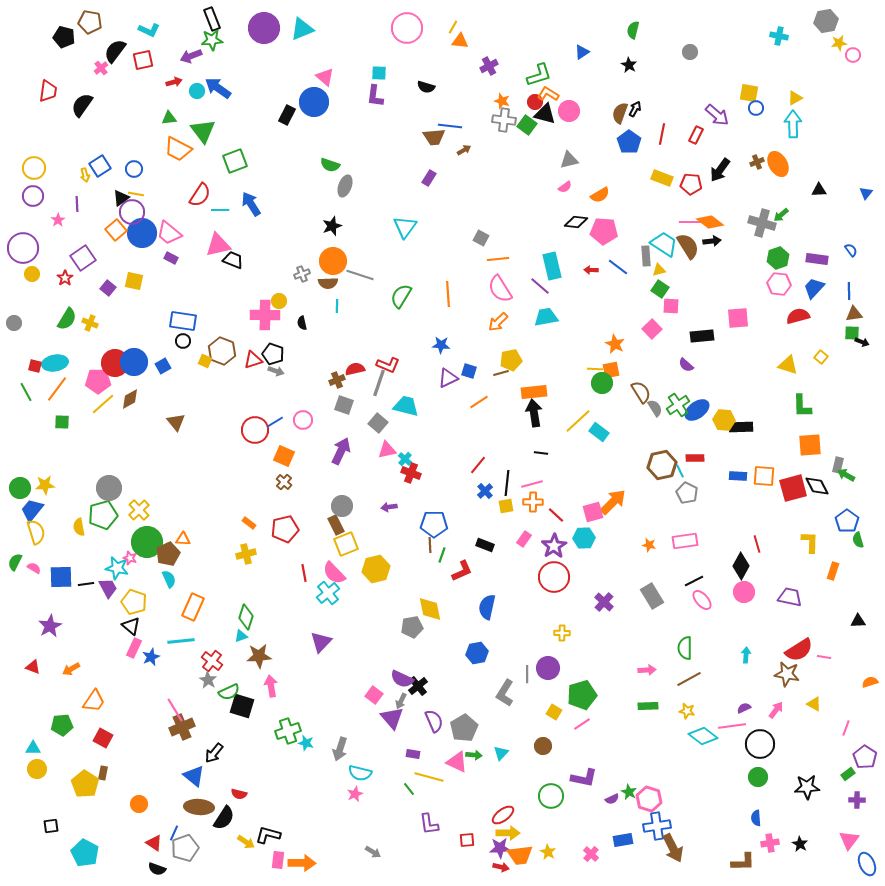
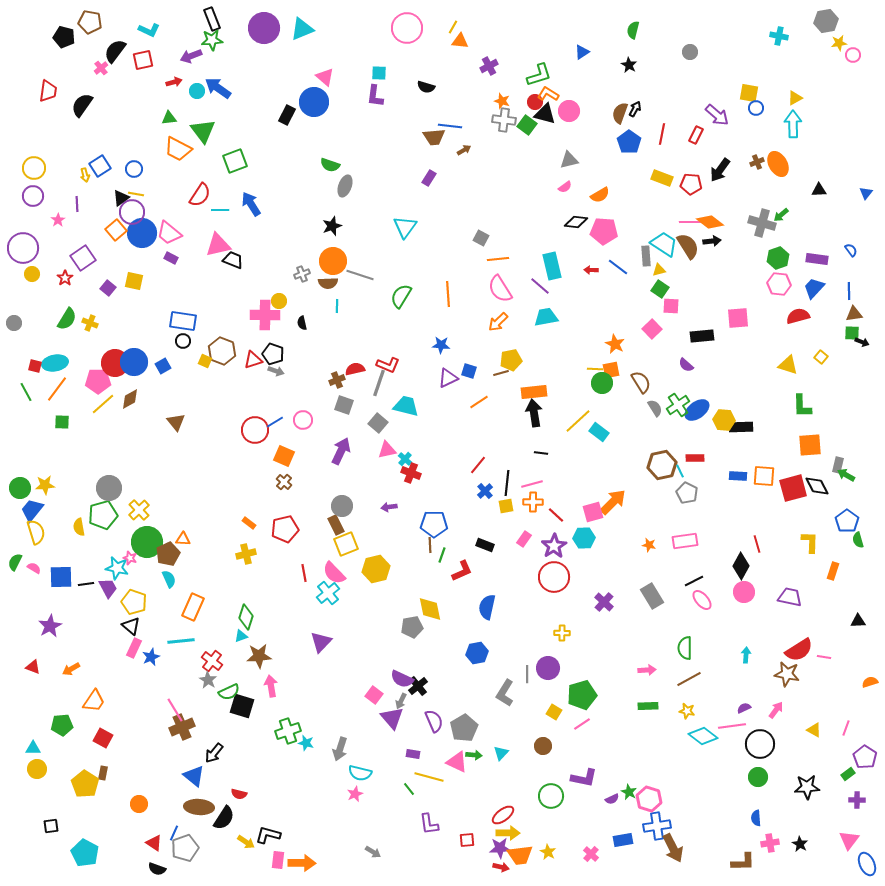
brown semicircle at (641, 392): moved 10 px up
yellow triangle at (814, 704): moved 26 px down
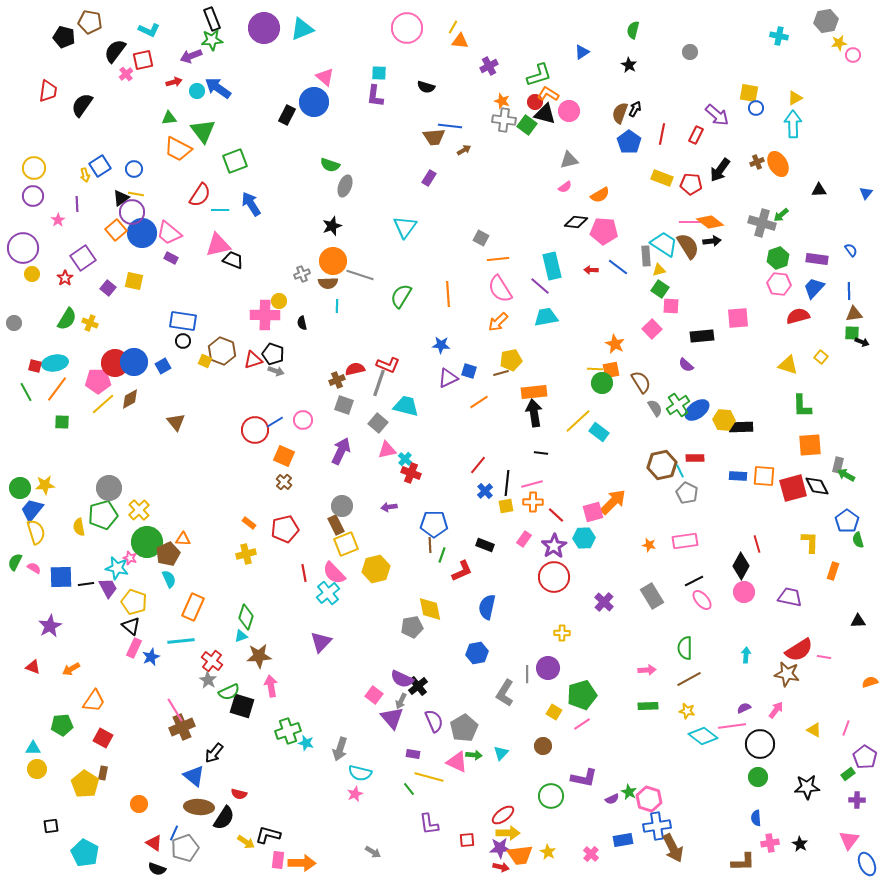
pink cross at (101, 68): moved 25 px right, 6 px down
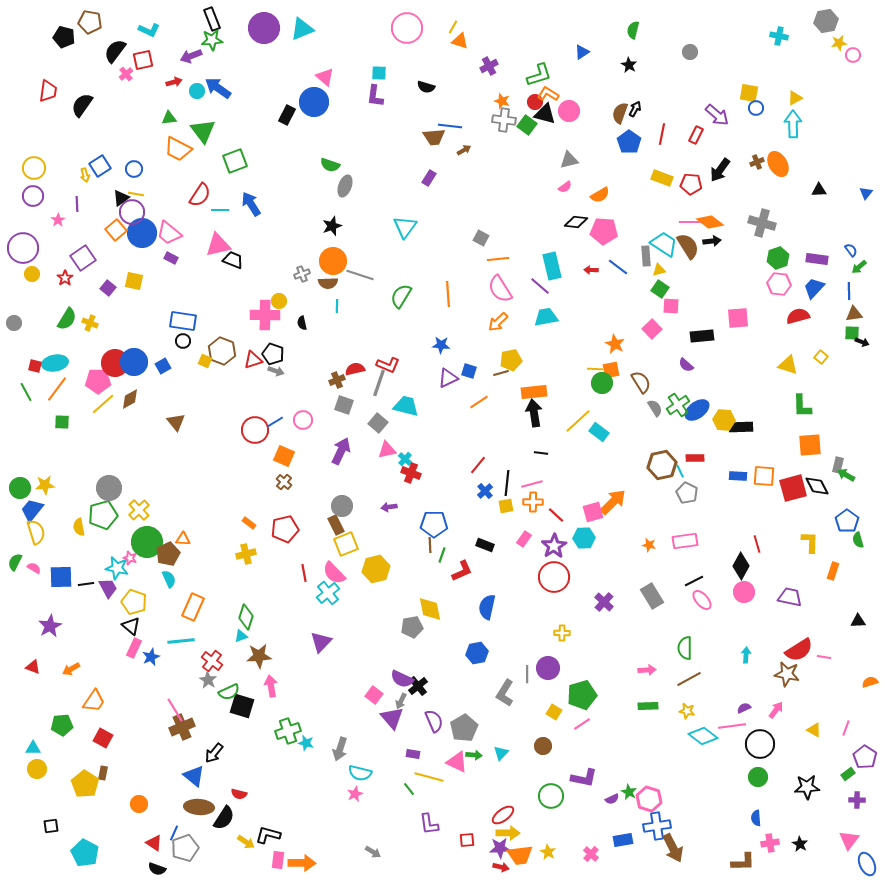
orange triangle at (460, 41): rotated 12 degrees clockwise
green arrow at (781, 215): moved 78 px right, 52 px down
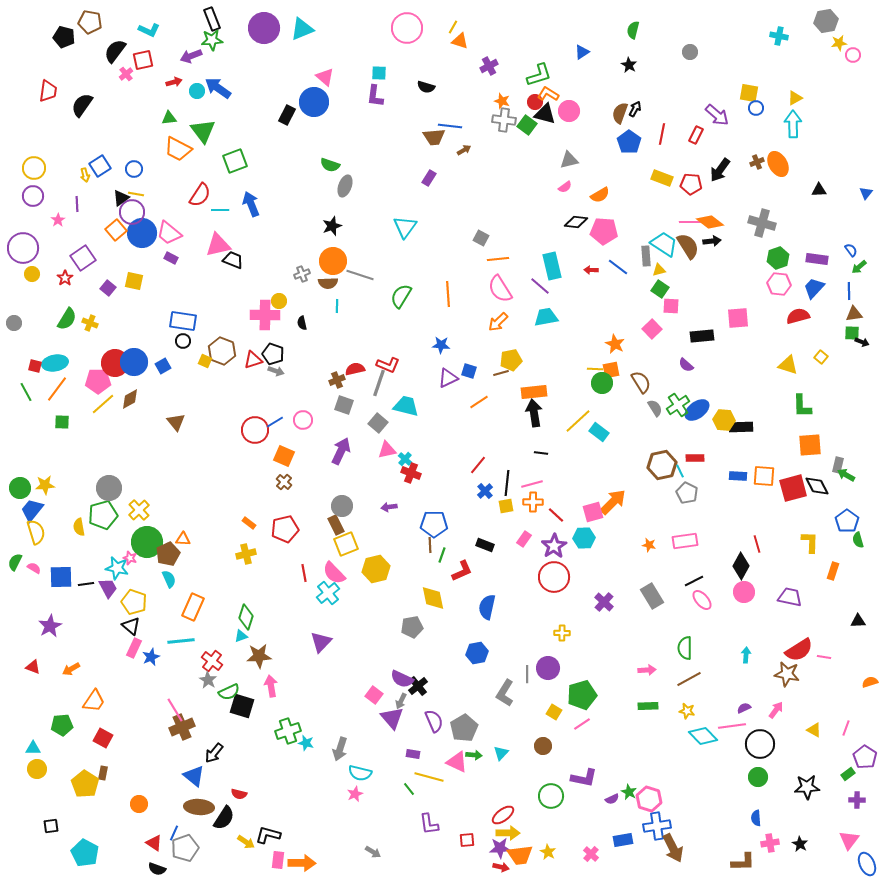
blue arrow at (251, 204): rotated 10 degrees clockwise
yellow diamond at (430, 609): moved 3 px right, 11 px up
cyan diamond at (703, 736): rotated 8 degrees clockwise
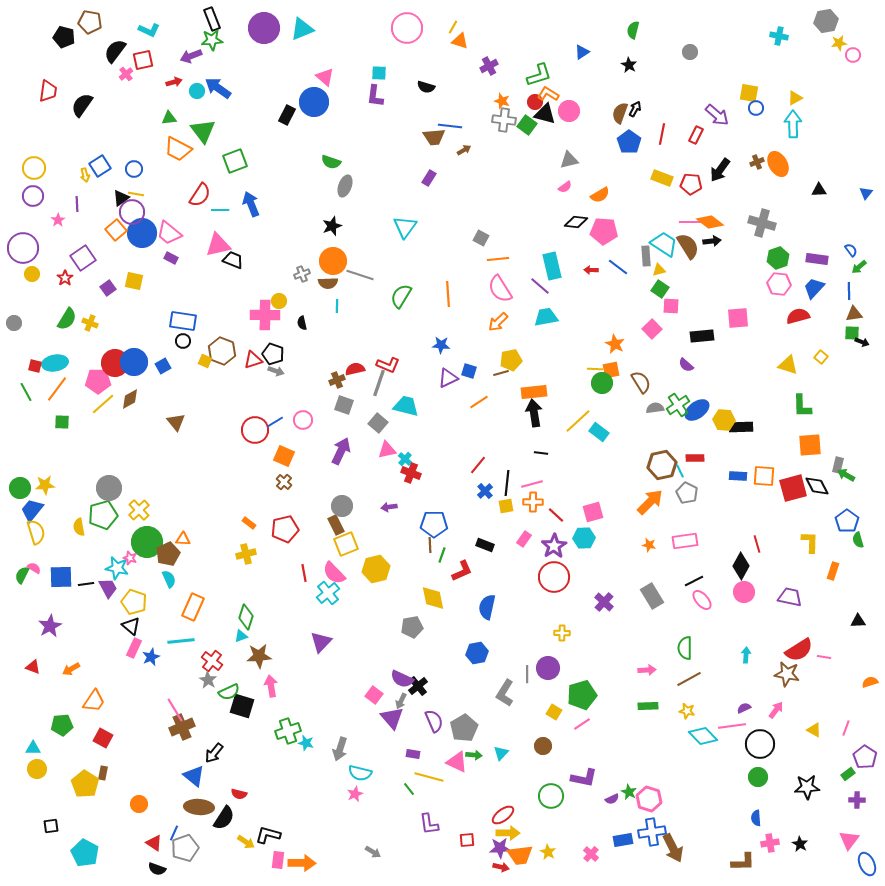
green semicircle at (330, 165): moved 1 px right, 3 px up
purple square at (108, 288): rotated 14 degrees clockwise
gray semicircle at (655, 408): rotated 66 degrees counterclockwise
orange arrow at (613, 502): moved 37 px right
green semicircle at (15, 562): moved 7 px right, 13 px down
blue cross at (657, 826): moved 5 px left, 6 px down
